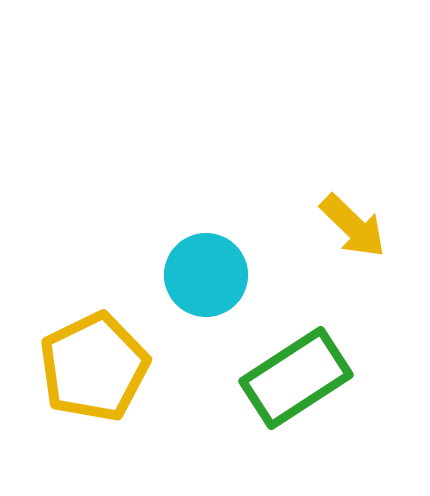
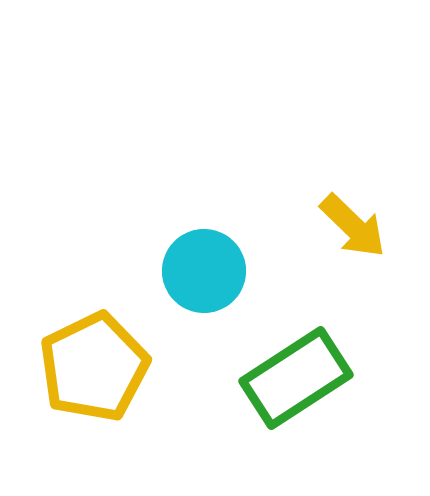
cyan circle: moved 2 px left, 4 px up
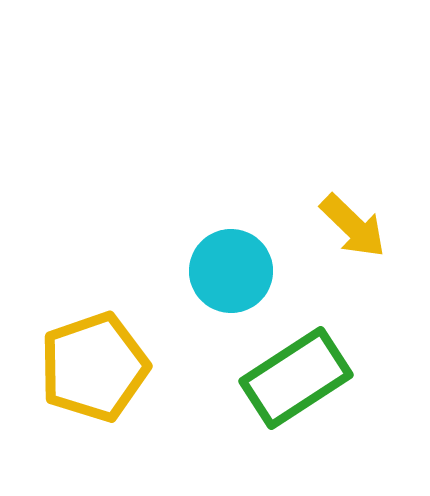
cyan circle: moved 27 px right
yellow pentagon: rotated 7 degrees clockwise
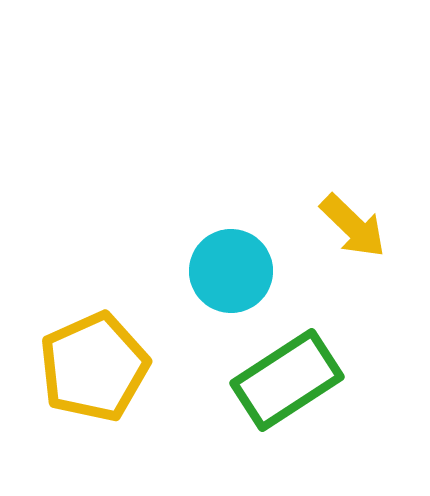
yellow pentagon: rotated 5 degrees counterclockwise
green rectangle: moved 9 px left, 2 px down
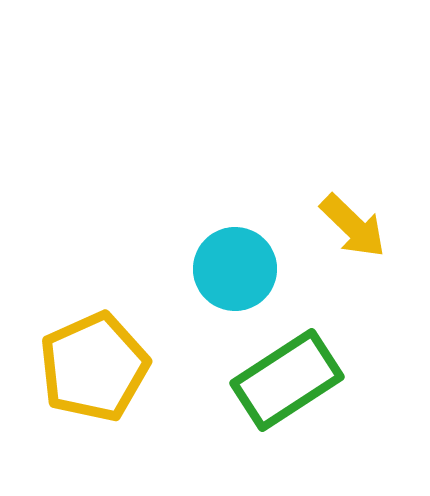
cyan circle: moved 4 px right, 2 px up
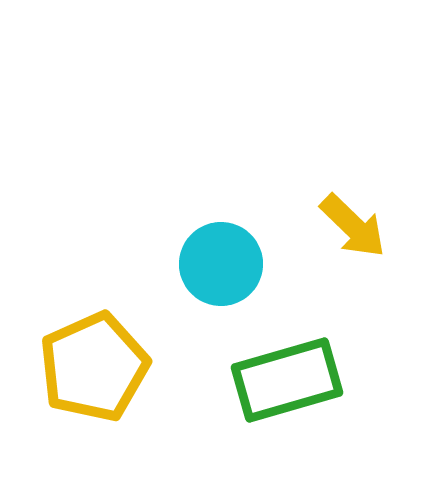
cyan circle: moved 14 px left, 5 px up
green rectangle: rotated 17 degrees clockwise
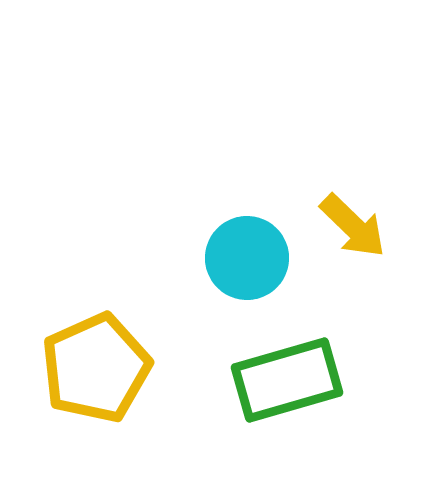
cyan circle: moved 26 px right, 6 px up
yellow pentagon: moved 2 px right, 1 px down
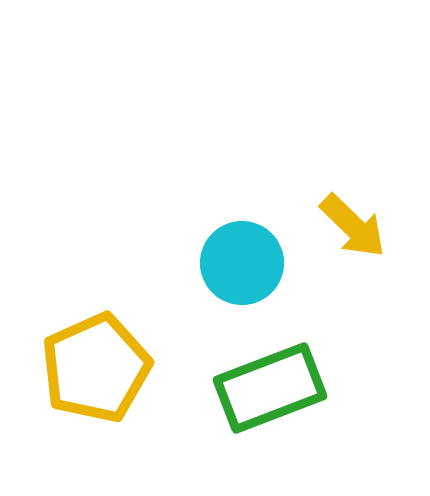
cyan circle: moved 5 px left, 5 px down
green rectangle: moved 17 px left, 8 px down; rotated 5 degrees counterclockwise
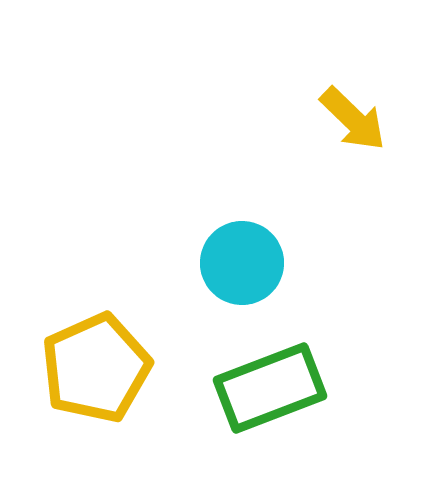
yellow arrow: moved 107 px up
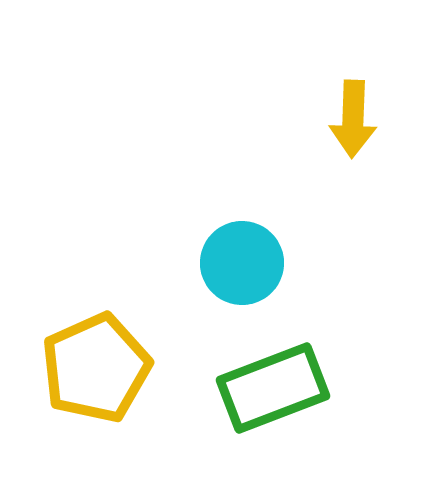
yellow arrow: rotated 48 degrees clockwise
green rectangle: moved 3 px right
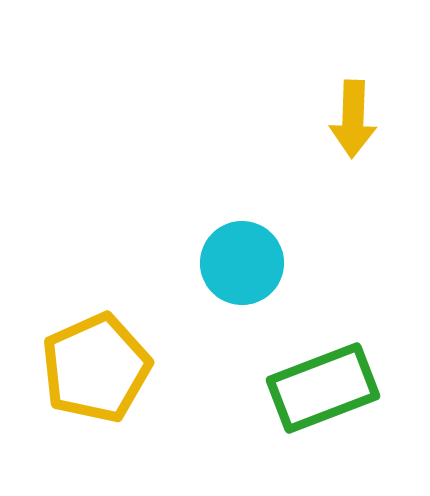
green rectangle: moved 50 px right
